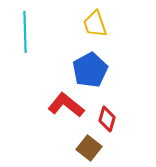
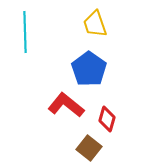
blue pentagon: moved 1 px left, 1 px up; rotated 8 degrees counterclockwise
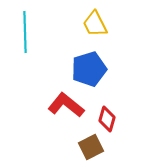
yellow trapezoid: rotated 8 degrees counterclockwise
blue pentagon: rotated 20 degrees clockwise
brown square: moved 2 px right, 1 px up; rotated 25 degrees clockwise
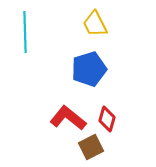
red L-shape: moved 2 px right, 13 px down
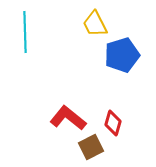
blue pentagon: moved 33 px right, 14 px up
red diamond: moved 6 px right, 4 px down
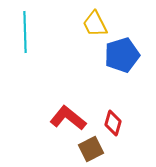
brown square: moved 2 px down
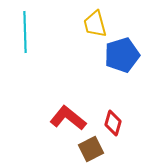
yellow trapezoid: rotated 12 degrees clockwise
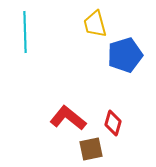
blue pentagon: moved 3 px right
brown square: rotated 15 degrees clockwise
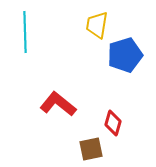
yellow trapezoid: moved 2 px right, 1 px down; rotated 24 degrees clockwise
red L-shape: moved 10 px left, 14 px up
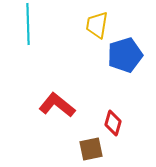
cyan line: moved 3 px right, 8 px up
red L-shape: moved 1 px left, 1 px down
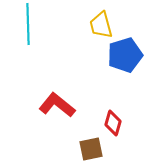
yellow trapezoid: moved 4 px right; rotated 24 degrees counterclockwise
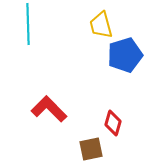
red L-shape: moved 8 px left, 4 px down; rotated 6 degrees clockwise
